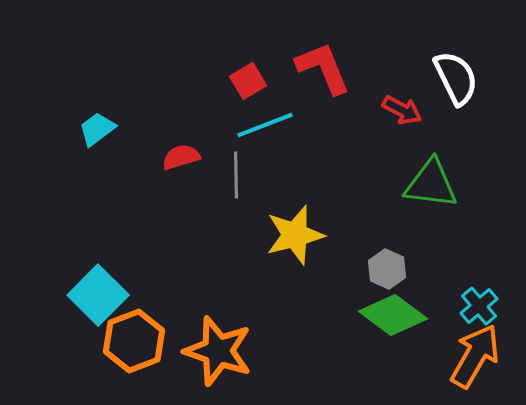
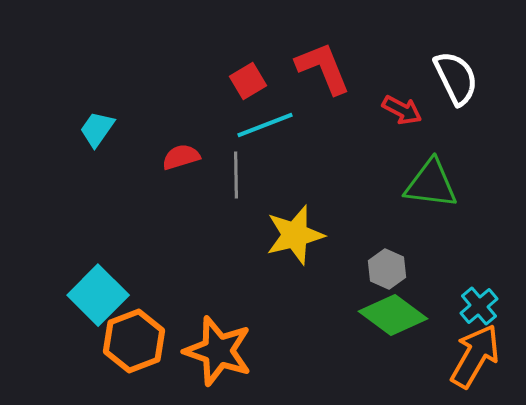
cyan trapezoid: rotated 18 degrees counterclockwise
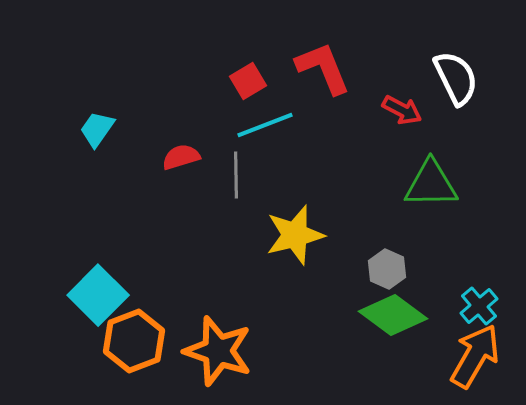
green triangle: rotated 8 degrees counterclockwise
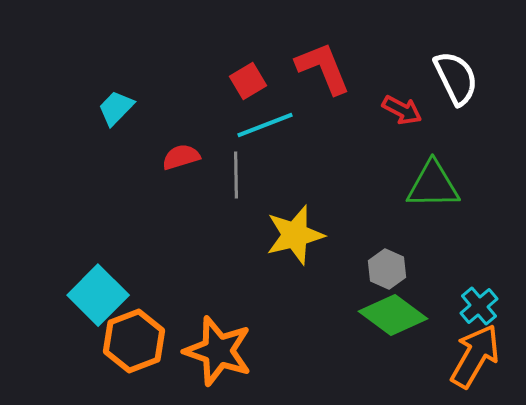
cyan trapezoid: moved 19 px right, 21 px up; rotated 9 degrees clockwise
green triangle: moved 2 px right, 1 px down
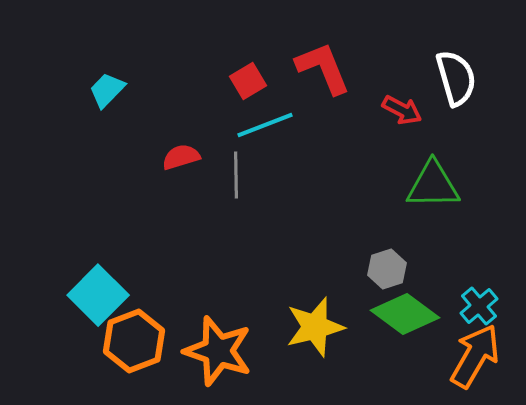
white semicircle: rotated 10 degrees clockwise
cyan trapezoid: moved 9 px left, 18 px up
yellow star: moved 20 px right, 92 px down
gray hexagon: rotated 18 degrees clockwise
green diamond: moved 12 px right, 1 px up
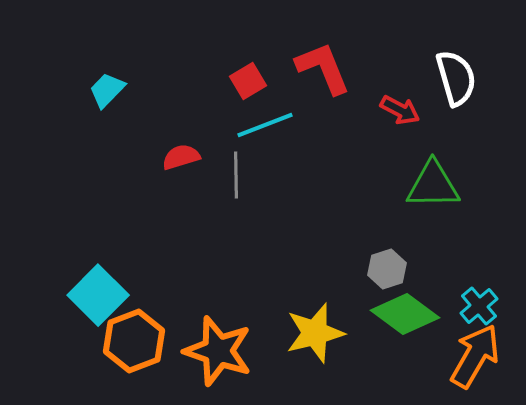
red arrow: moved 2 px left
yellow star: moved 6 px down
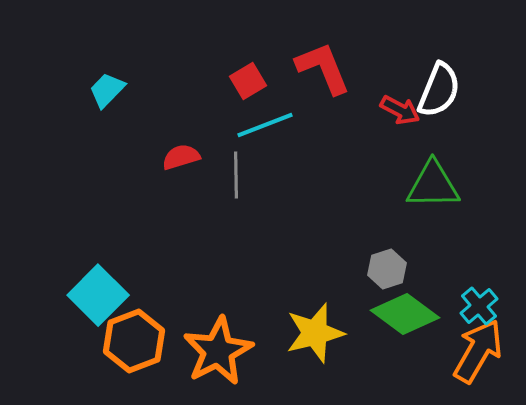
white semicircle: moved 17 px left, 12 px down; rotated 38 degrees clockwise
orange star: rotated 26 degrees clockwise
orange arrow: moved 3 px right, 5 px up
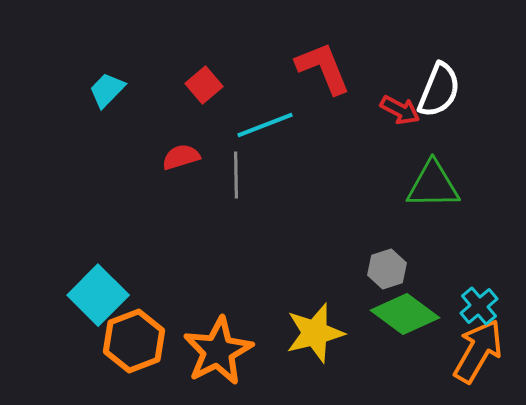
red square: moved 44 px left, 4 px down; rotated 9 degrees counterclockwise
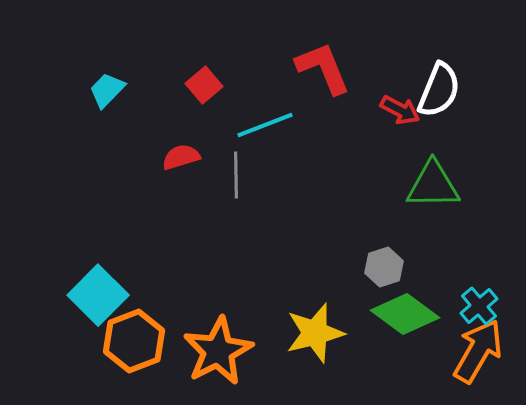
gray hexagon: moved 3 px left, 2 px up
